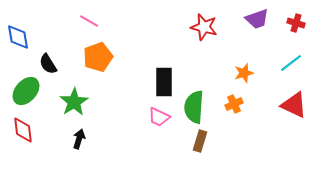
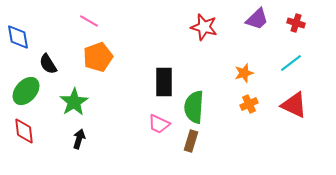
purple trapezoid: rotated 25 degrees counterclockwise
orange cross: moved 15 px right
pink trapezoid: moved 7 px down
red diamond: moved 1 px right, 1 px down
brown rectangle: moved 9 px left
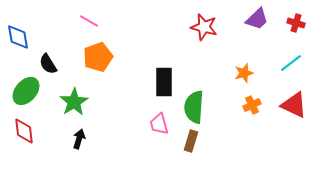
orange cross: moved 3 px right, 1 px down
pink trapezoid: rotated 50 degrees clockwise
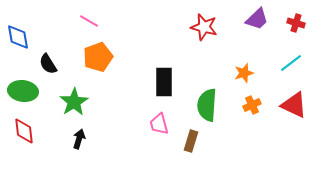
green ellipse: moved 3 px left; rotated 56 degrees clockwise
green semicircle: moved 13 px right, 2 px up
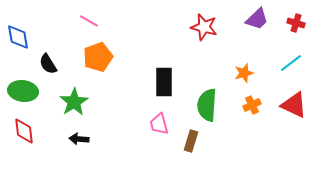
black arrow: rotated 102 degrees counterclockwise
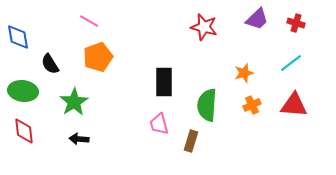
black semicircle: moved 2 px right
red triangle: rotated 20 degrees counterclockwise
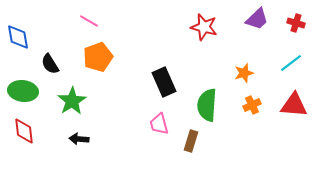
black rectangle: rotated 24 degrees counterclockwise
green star: moved 2 px left, 1 px up
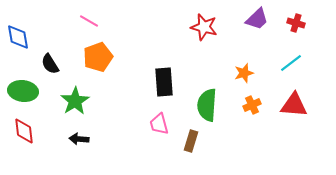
black rectangle: rotated 20 degrees clockwise
green star: moved 3 px right
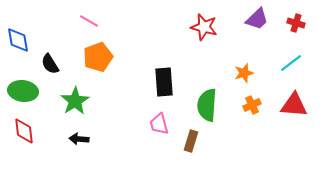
blue diamond: moved 3 px down
